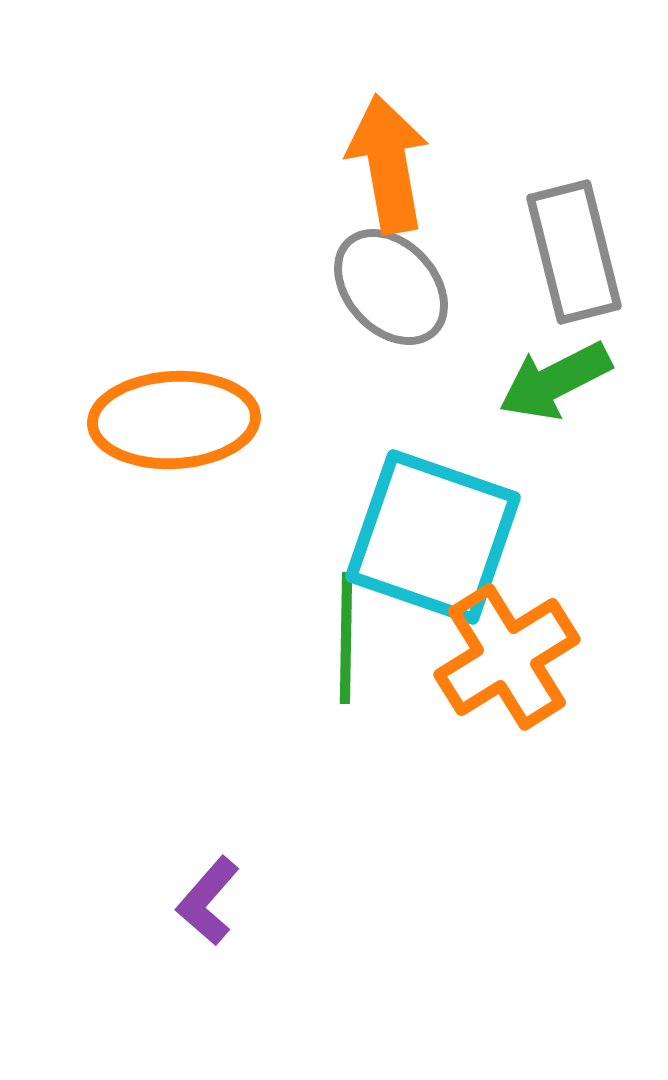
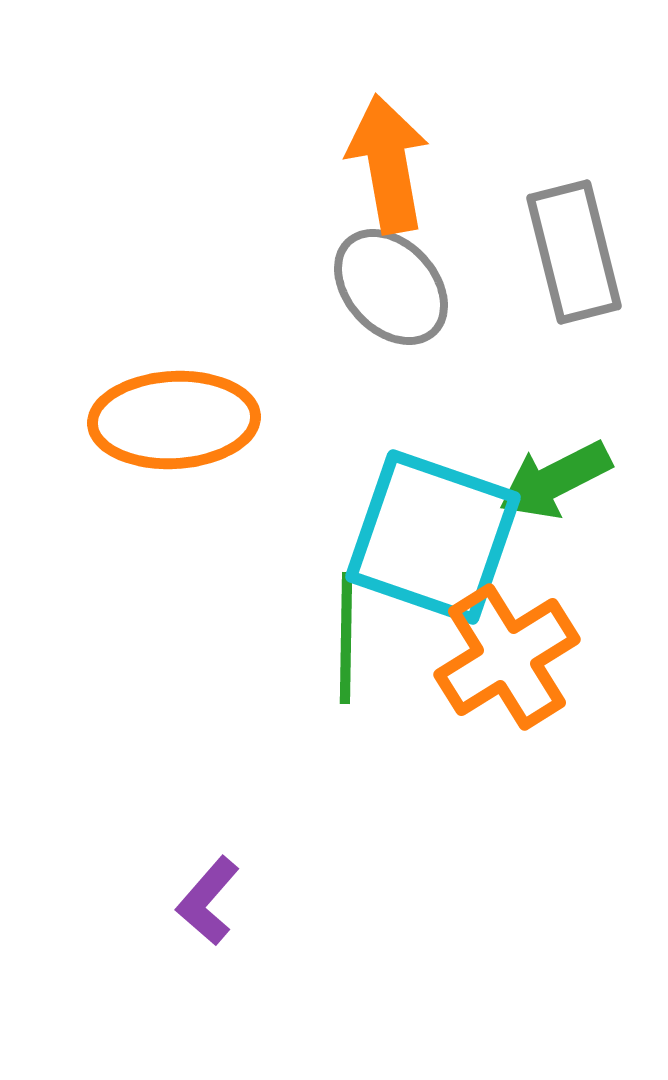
green arrow: moved 99 px down
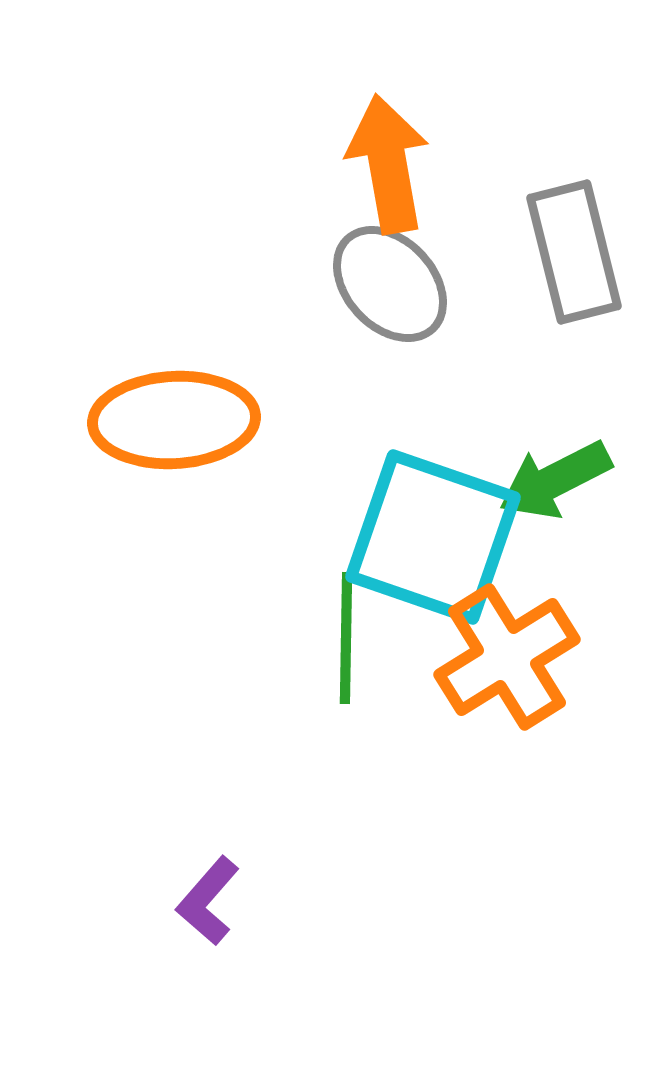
gray ellipse: moved 1 px left, 3 px up
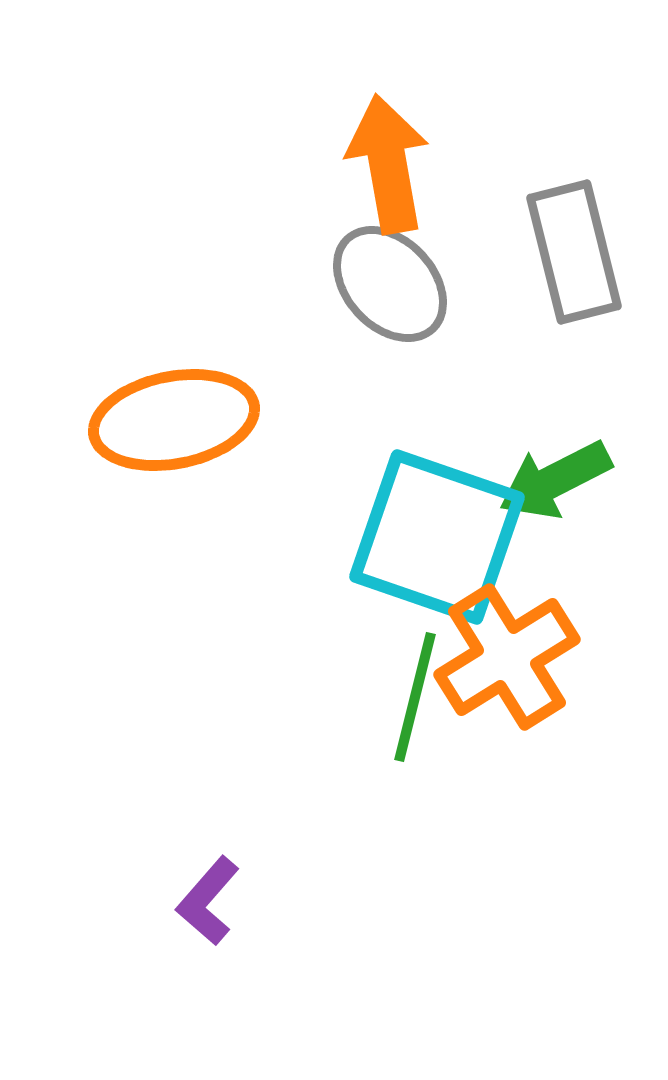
orange ellipse: rotated 8 degrees counterclockwise
cyan square: moved 4 px right
green line: moved 69 px right, 59 px down; rotated 13 degrees clockwise
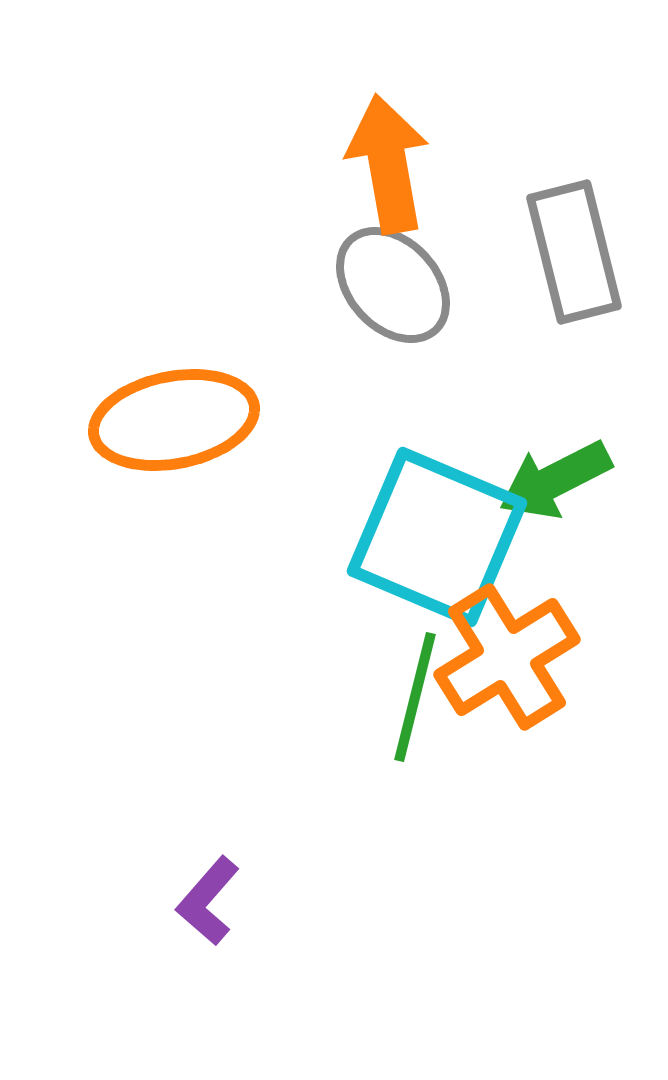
gray ellipse: moved 3 px right, 1 px down
cyan square: rotated 4 degrees clockwise
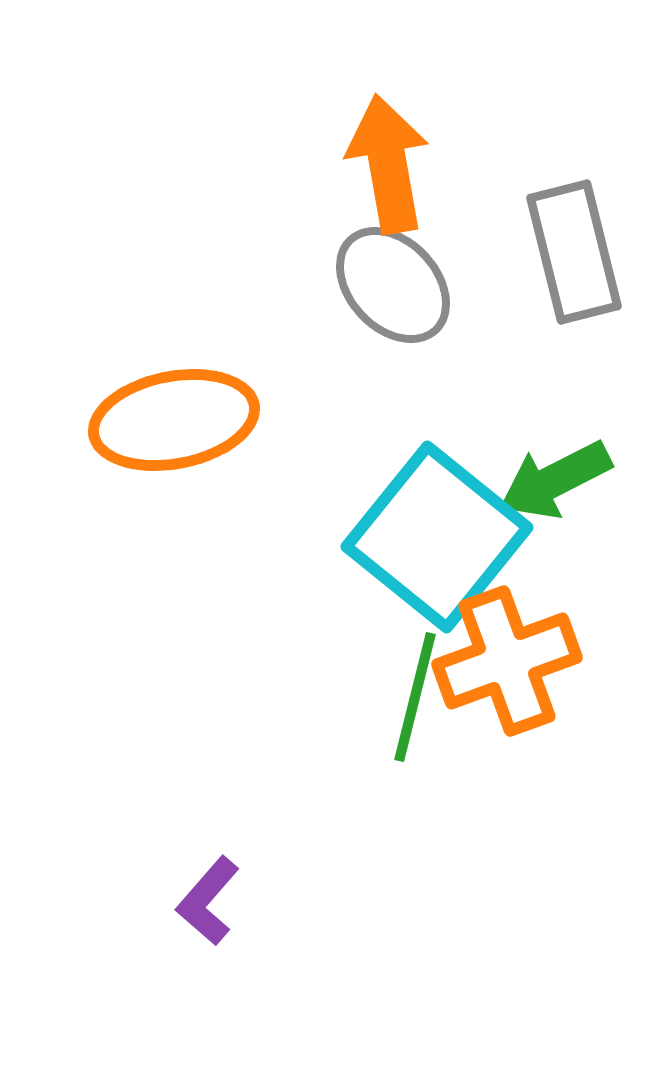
cyan square: rotated 16 degrees clockwise
orange cross: moved 4 px down; rotated 12 degrees clockwise
